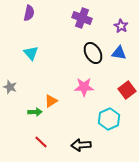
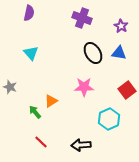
green arrow: rotated 128 degrees counterclockwise
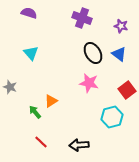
purple semicircle: rotated 84 degrees counterclockwise
purple star: rotated 16 degrees counterclockwise
blue triangle: moved 1 px down; rotated 28 degrees clockwise
pink star: moved 5 px right, 4 px up; rotated 12 degrees clockwise
cyan hexagon: moved 3 px right, 2 px up; rotated 10 degrees clockwise
black arrow: moved 2 px left
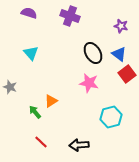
purple cross: moved 12 px left, 2 px up
red square: moved 16 px up
cyan hexagon: moved 1 px left
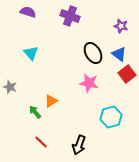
purple semicircle: moved 1 px left, 1 px up
black arrow: rotated 66 degrees counterclockwise
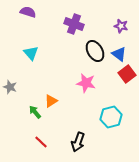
purple cross: moved 4 px right, 8 px down
black ellipse: moved 2 px right, 2 px up
pink star: moved 3 px left
black arrow: moved 1 px left, 3 px up
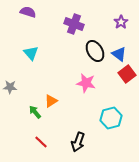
purple star: moved 4 px up; rotated 24 degrees clockwise
gray star: rotated 16 degrees counterclockwise
cyan hexagon: moved 1 px down
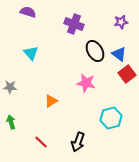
purple star: rotated 24 degrees clockwise
green arrow: moved 24 px left, 10 px down; rotated 24 degrees clockwise
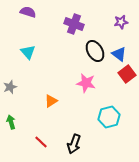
cyan triangle: moved 3 px left, 1 px up
gray star: rotated 24 degrees counterclockwise
cyan hexagon: moved 2 px left, 1 px up
black arrow: moved 4 px left, 2 px down
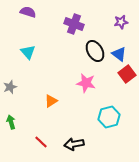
black arrow: rotated 60 degrees clockwise
